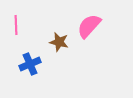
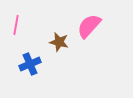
pink line: rotated 12 degrees clockwise
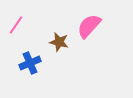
pink line: rotated 24 degrees clockwise
blue cross: moved 1 px up
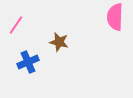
pink semicircle: moved 26 px right, 9 px up; rotated 40 degrees counterclockwise
blue cross: moved 2 px left, 1 px up
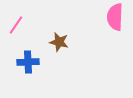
blue cross: rotated 20 degrees clockwise
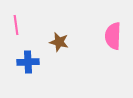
pink semicircle: moved 2 px left, 19 px down
pink line: rotated 42 degrees counterclockwise
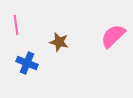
pink semicircle: rotated 44 degrees clockwise
blue cross: moved 1 px left, 1 px down; rotated 25 degrees clockwise
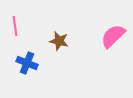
pink line: moved 1 px left, 1 px down
brown star: moved 1 px up
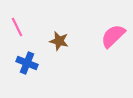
pink line: moved 2 px right, 1 px down; rotated 18 degrees counterclockwise
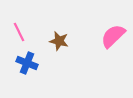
pink line: moved 2 px right, 5 px down
